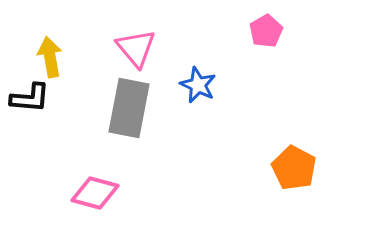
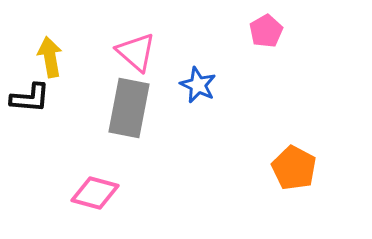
pink triangle: moved 4 px down; rotated 9 degrees counterclockwise
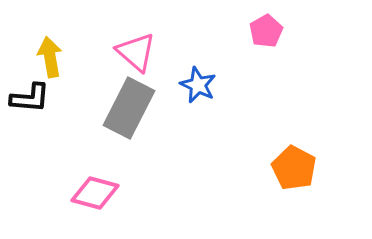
gray rectangle: rotated 16 degrees clockwise
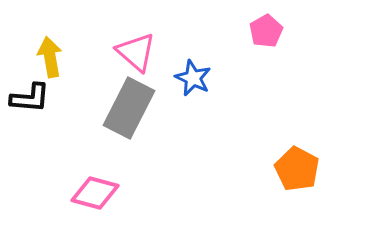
blue star: moved 5 px left, 7 px up
orange pentagon: moved 3 px right, 1 px down
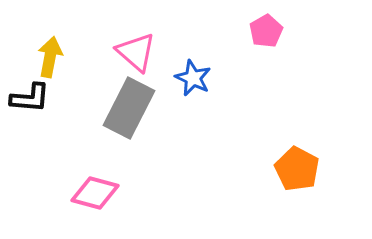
yellow arrow: rotated 21 degrees clockwise
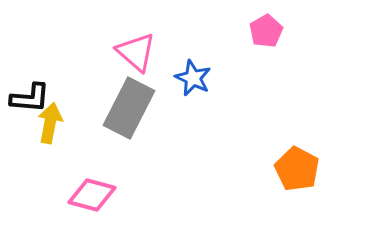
yellow arrow: moved 66 px down
pink diamond: moved 3 px left, 2 px down
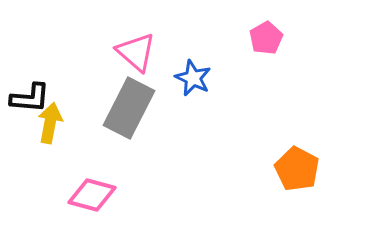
pink pentagon: moved 7 px down
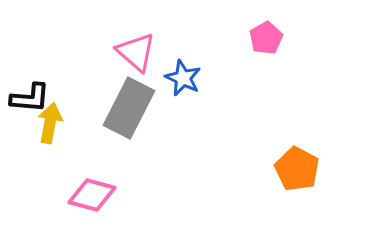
blue star: moved 10 px left
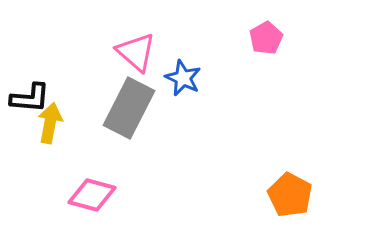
orange pentagon: moved 7 px left, 26 px down
